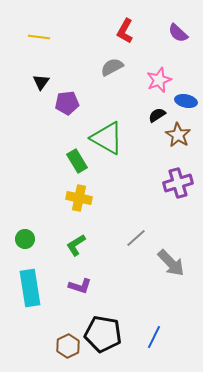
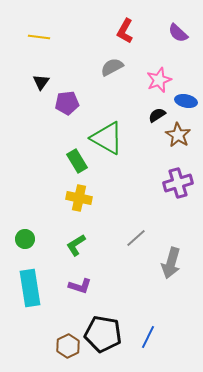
gray arrow: rotated 60 degrees clockwise
blue line: moved 6 px left
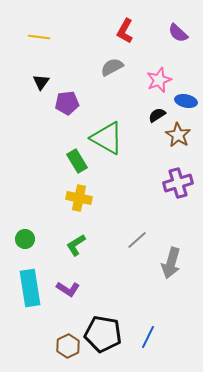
gray line: moved 1 px right, 2 px down
purple L-shape: moved 12 px left, 3 px down; rotated 15 degrees clockwise
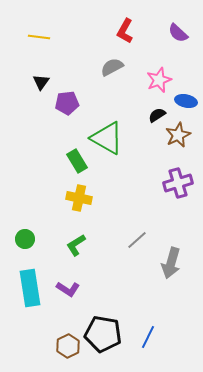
brown star: rotated 15 degrees clockwise
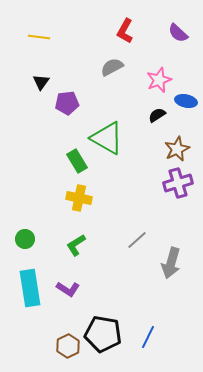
brown star: moved 1 px left, 14 px down
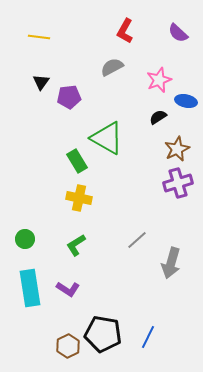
purple pentagon: moved 2 px right, 6 px up
black semicircle: moved 1 px right, 2 px down
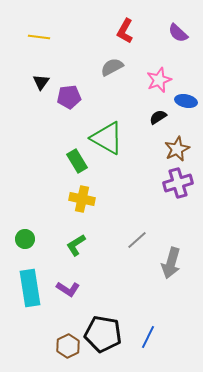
yellow cross: moved 3 px right, 1 px down
